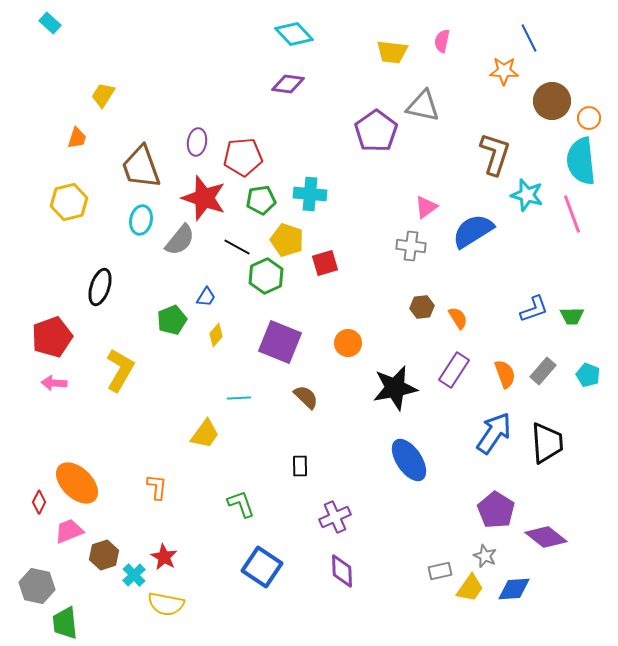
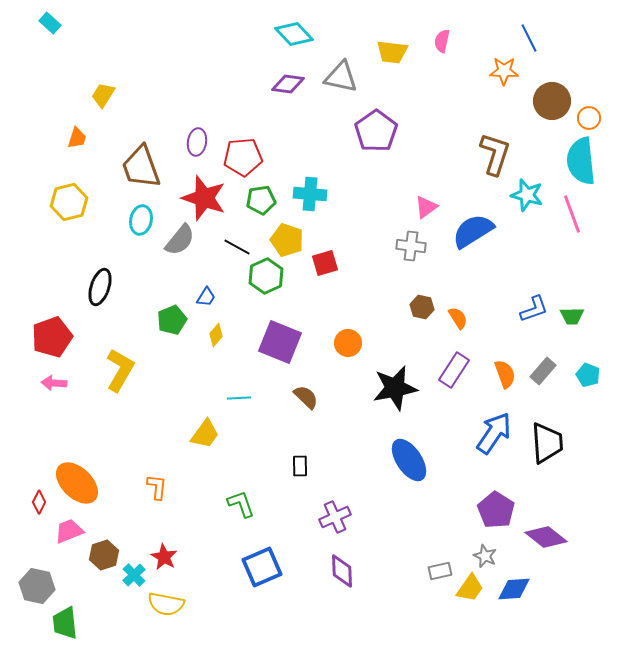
gray triangle at (423, 106): moved 82 px left, 29 px up
brown hexagon at (422, 307): rotated 20 degrees clockwise
blue square at (262, 567): rotated 33 degrees clockwise
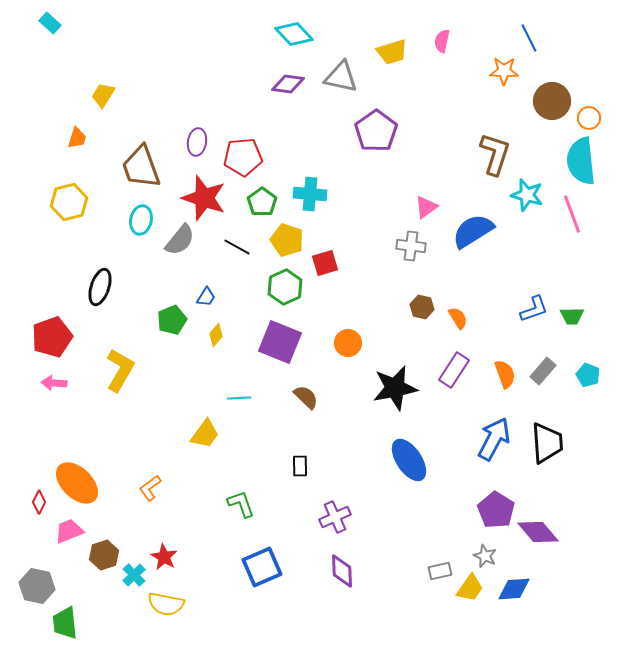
yellow trapezoid at (392, 52): rotated 24 degrees counterclockwise
green pentagon at (261, 200): moved 1 px right, 2 px down; rotated 28 degrees counterclockwise
green hexagon at (266, 276): moved 19 px right, 11 px down
blue arrow at (494, 433): moved 6 px down; rotated 6 degrees counterclockwise
orange L-shape at (157, 487): moved 7 px left, 1 px down; rotated 132 degrees counterclockwise
purple diamond at (546, 537): moved 8 px left, 5 px up; rotated 12 degrees clockwise
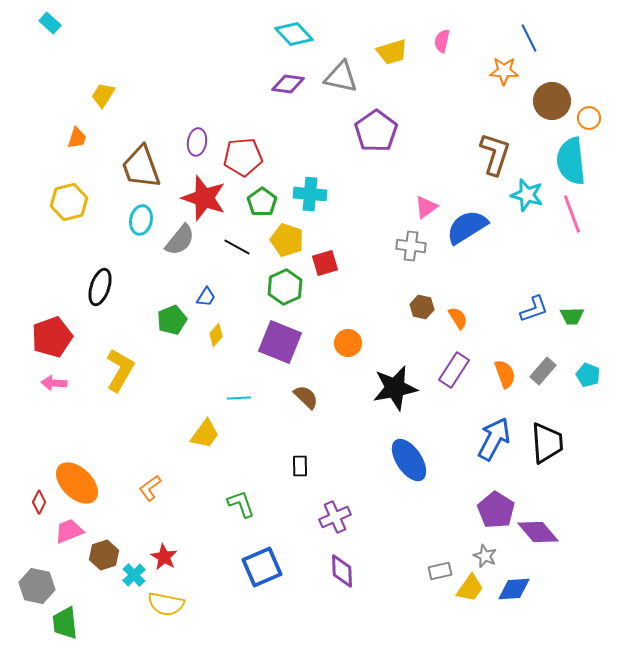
cyan semicircle at (581, 161): moved 10 px left
blue semicircle at (473, 231): moved 6 px left, 4 px up
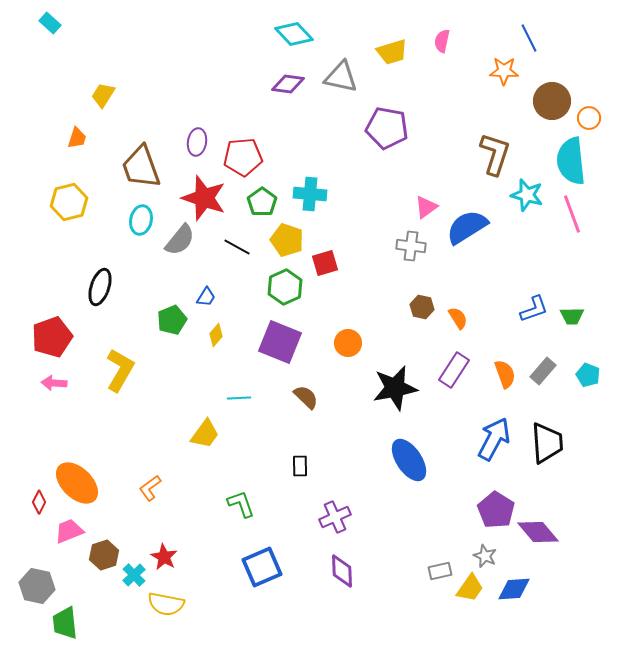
purple pentagon at (376, 131): moved 11 px right, 3 px up; rotated 27 degrees counterclockwise
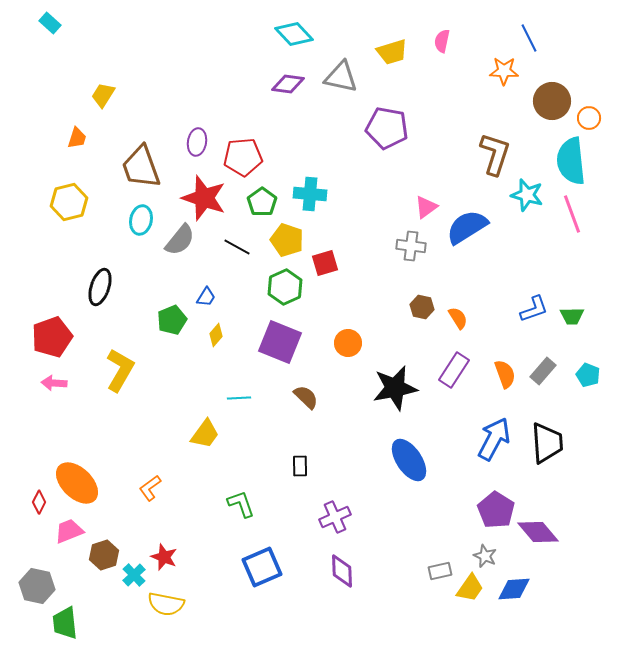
red star at (164, 557): rotated 8 degrees counterclockwise
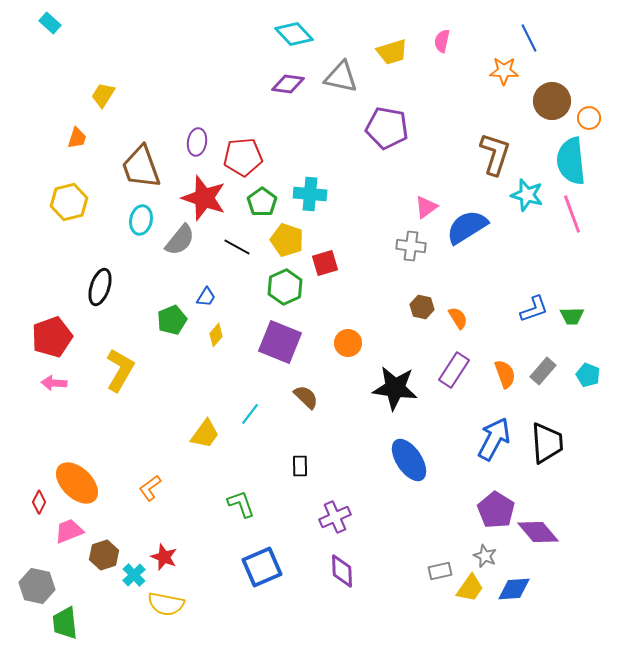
black star at (395, 388): rotated 18 degrees clockwise
cyan line at (239, 398): moved 11 px right, 16 px down; rotated 50 degrees counterclockwise
